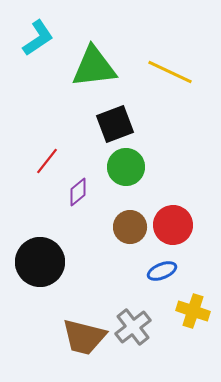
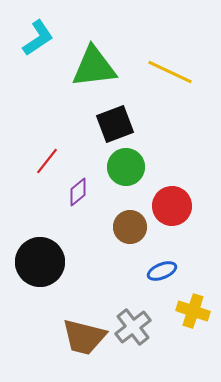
red circle: moved 1 px left, 19 px up
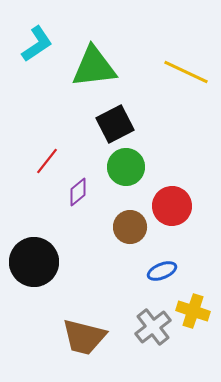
cyan L-shape: moved 1 px left, 6 px down
yellow line: moved 16 px right
black square: rotated 6 degrees counterclockwise
black circle: moved 6 px left
gray cross: moved 20 px right
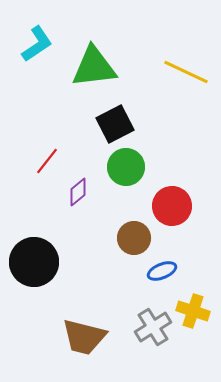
brown circle: moved 4 px right, 11 px down
gray cross: rotated 6 degrees clockwise
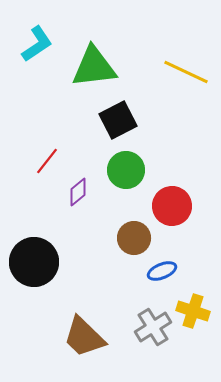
black square: moved 3 px right, 4 px up
green circle: moved 3 px down
brown trapezoid: rotated 30 degrees clockwise
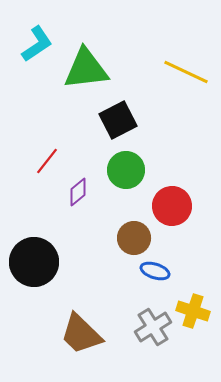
green triangle: moved 8 px left, 2 px down
blue ellipse: moved 7 px left; rotated 40 degrees clockwise
brown trapezoid: moved 3 px left, 3 px up
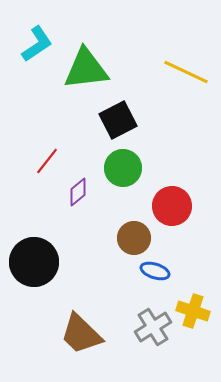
green circle: moved 3 px left, 2 px up
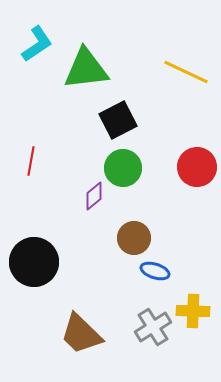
red line: moved 16 px left; rotated 28 degrees counterclockwise
purple diamond: moved 16 px right, 4 px down
red circle: moved 25 px right, 39 px up
yellow cross: rotated 16 degrees counterclockwise
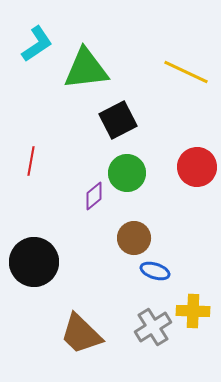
green circle: moved 4 px right, 5 px down
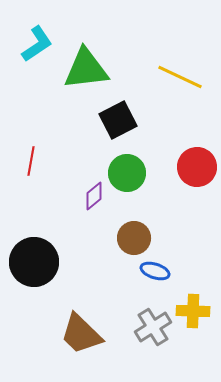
yellow line: moved 6 px left, 5 px down
